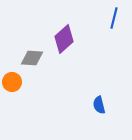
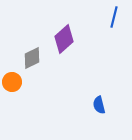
blue line: moved 1 px up
gray diamond: rotated 30 degrees counterclockwise
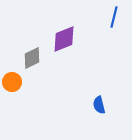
purple diamond: rotated 20 degrees clockwise
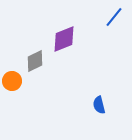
blue line: rotated 25 degrees clockwise
gray diamond: moved 3 px right, 3 px down
orange circle: moved 1 px up
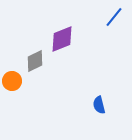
purple diamond: moved 2 px left
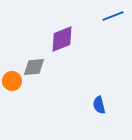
blue line: moved 1 px left, 1 px up; rotated 30 degrees clockwise
gray diamond: moved 1 px left, 6 px down; rotated 20 degrees clockwise
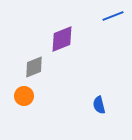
gray diamond: rotated 15 degrees counterclockwise
orange circle: moved 12 px right, 15 px down
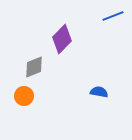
purple diamond: rotated 24 degrees counterclockwise
blue semicircle: moved 13 px up; rotated 114 degrees clockwise
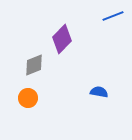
gray diamond: moved 2 px up
orange circle: moved 4 px right, 2 px down
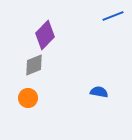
purple diamond: moved 17 px left, 4 px up
